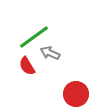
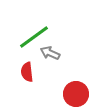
red semicircle: moved 6 px down; rotated 24 degrees clockwise
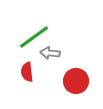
gray arrow: rotated 18 degrees counterclockwise
red circle: moved 13 px up
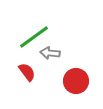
red semicircle: rotated 150 degrees clockwise
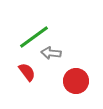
gray arrow: moved 1 px right
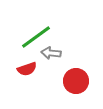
green line: moved 2 px right
red semicircle: moved 3 px up; rotated 108 degrees clockwise
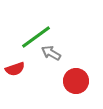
gray arrow: rotated 24 degrees clockwise
red semicircle: moved 12 px left
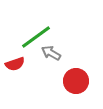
red semicircle: moved 5 px up
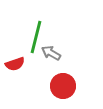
green line: rotated 40 degrees counterclockwise
red circle: moved 13 px left, 5 px down
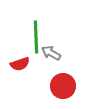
green line: rotated 16 degrees counterclockwise
red semicircle: moved 5 px right
